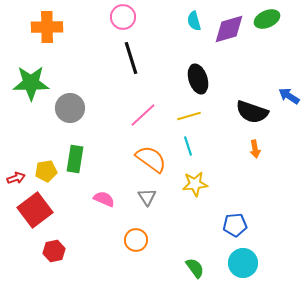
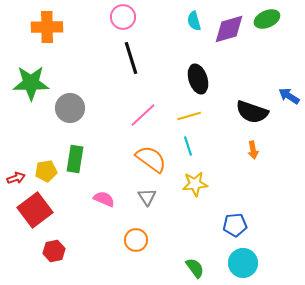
orange arrow: moved 2 px left, 1 px down
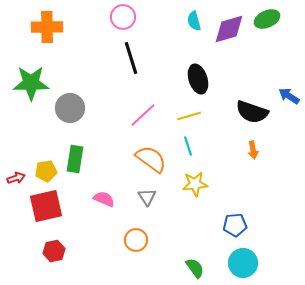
red square: moved 11 px right, 4 px up; rotated 24 degrees clockwise
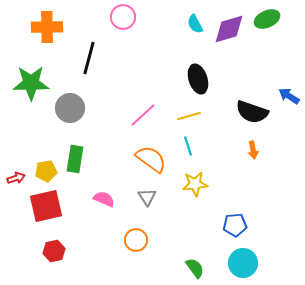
cyan semicircle: moved 1 px right, 3 px down; rotated 12 degrees counterclockwise
black line: moved 42 px left; rotated 32 degrees clockwise
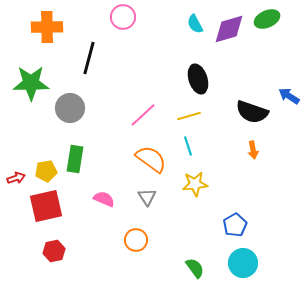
blue pentagon: rotated 25 degrees counterclockwise
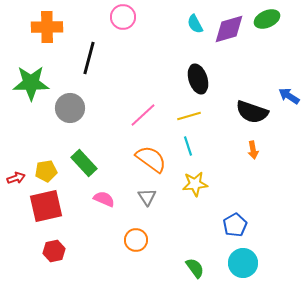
green rectangle: moved 9 px right, 4 px down; rotated 52 degrees counterclockwise
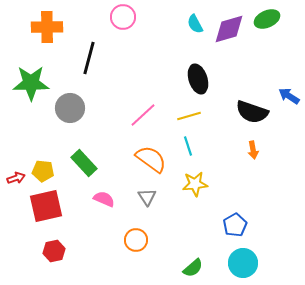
yellow pentagon: moved 3 px left; rotated 15 degrees clockwise
green semicircle: moved 2 px left; rotated 85 degrees clockwise
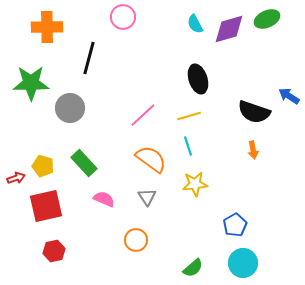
black semicircle: moved 2 px right
yellow pentagon: moved 5 px up; rotated 10 degrees clockwise
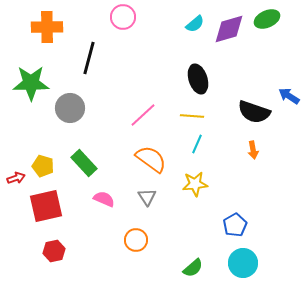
cyan semicircle: rotated 102 degrees counterclockwise
yellow line: moved 3 px right; rotated 20 degrees clockwise
cyan line: moved 9 px right, 2 px up; rotated 42 degrees clockwise
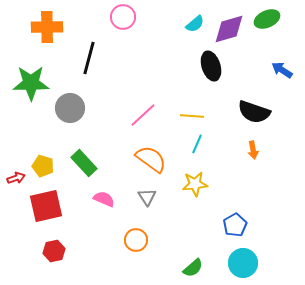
black ellipse: moved 13 px right, 13 px up
blue arrow: moved 7 px left, 26 px up
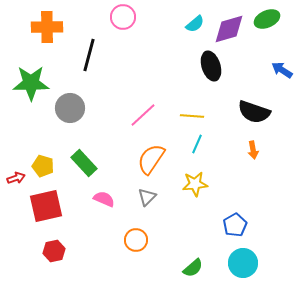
black line: moved 3 px up
orange semicircle: rotated 92 degrees counterclockwise
gray triangle: rotated 18 degrees clockwise
